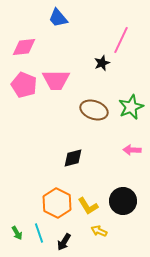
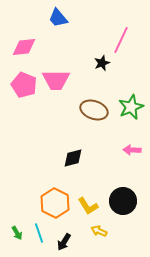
orange hexagon: moved 2 px left
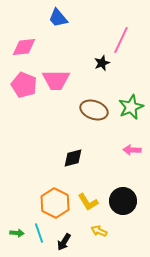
yellow L-shape: moved 4 px up
green arrow: rotated 56 degrees counterclockwise
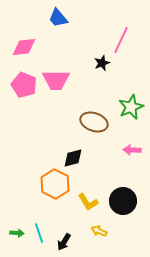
brown ellipse: moved 12 px down
orange hexagon: moved 19 px up
